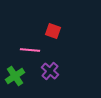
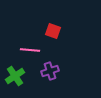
purple cross: rotated 30 degrees clockwise
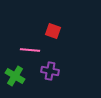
purple cross: rotated 30 degrees clockwise
green cross: rotated 24 degrees counterclockwise
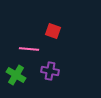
pink line: moved 1 px left, 1 px up
green cross: moved 1 px right, 1 px up
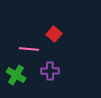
red square: moved 1 px right, 3 px down; rotated 21 degrees clockwise
purple cross: rotated 12 degrees counterclockwise
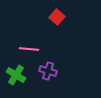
red square: moved 3 px right, 17 px up
purple cross: moved 2 px left; rotated 18 degrees clockwise
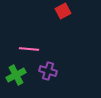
red square: moved 6 px right, 6 px up; rotated 21 degrees clockwise
green cross: rotated 30 degrees clockwise
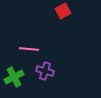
purple cross: moved 3 px left
green cross: moved 2 px left, 2 px down
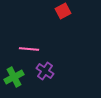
purple cross: rotated 18 degrees clockwise
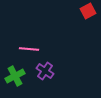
red square: moved 25 px right
green cross: moved 1 px right, 1 px up
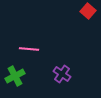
red square: rotated 21 degrees counterclockwise
purple cross: moved 17 px right, 3 px down
